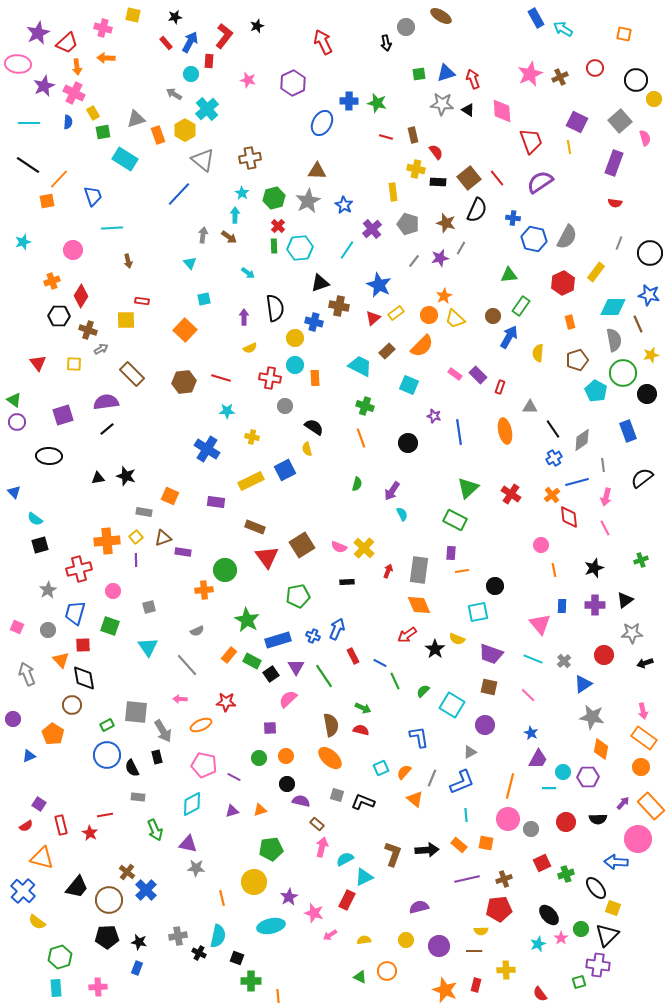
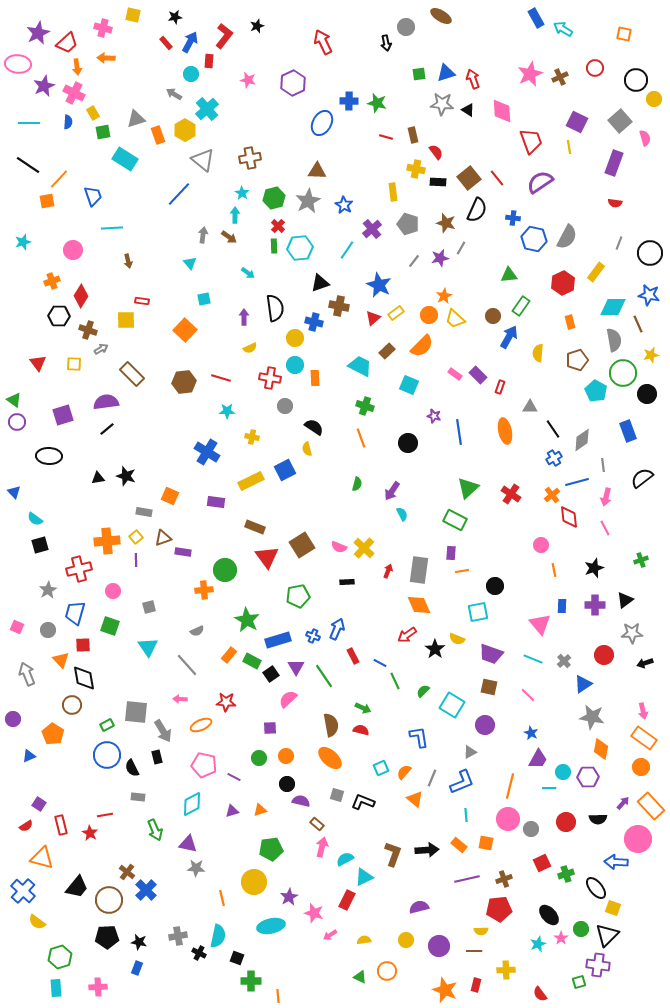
blue cross at (207, 449): moved 3 px down
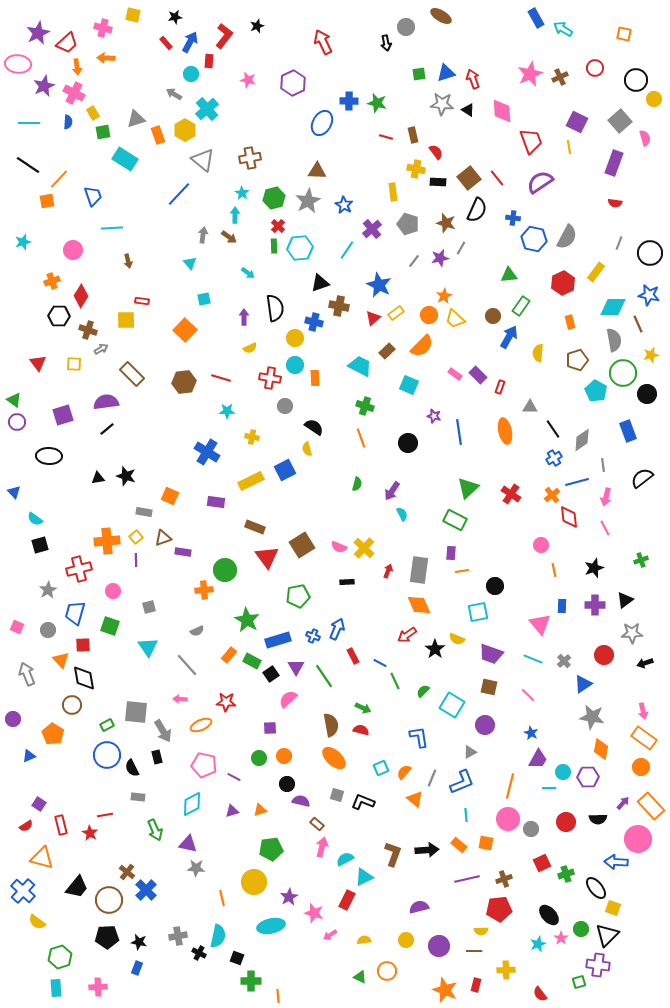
orange circle at (286, 756): moved 2 px left
orange ellipse at (330, 758): moved 4 px right
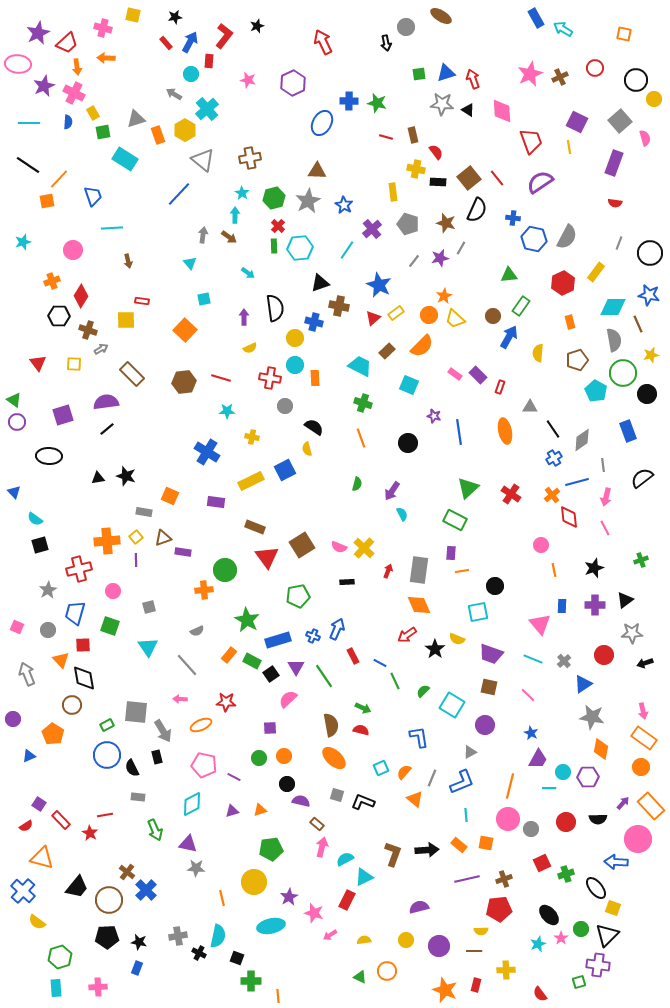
green cross at (365, 406): moved 2 px left, 3 px up
red rectangle at (61, 825): moved 5 px up; rotated 30 degrees counterclockwise
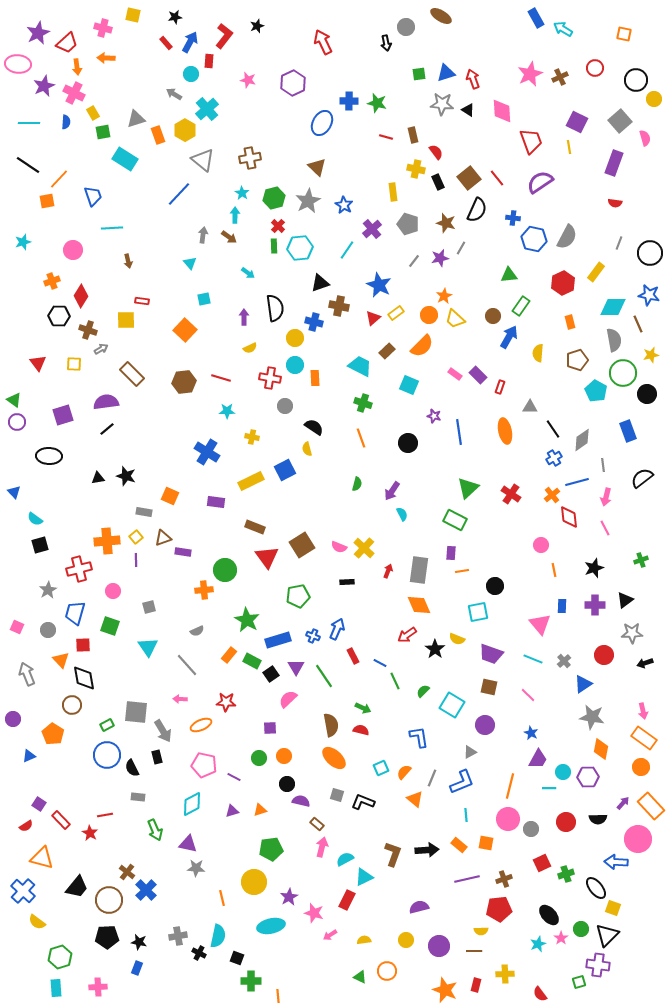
blue semicircle at (68, 122): moved 2 px left
brown triangle at (317, 171): moved 4 px up; rotated 42 degrees clockwise
black rectangle at (438, 182): rotated 63 degrees clockwise
yellow cross at (506, 970): moved 1 px left, 4 px down
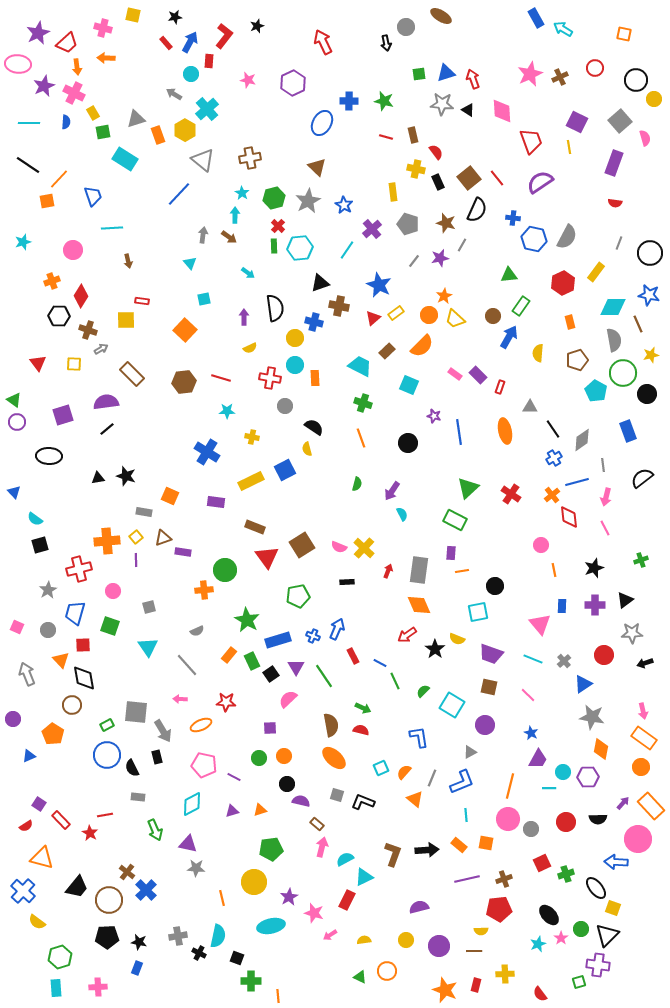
green star at (377, 103): moved 7 px right, 2 px up
gray line at (461, 248): moved 1 px right, 3 px up
green rectangle at (252, 661): rotated 36 degrees clockwise
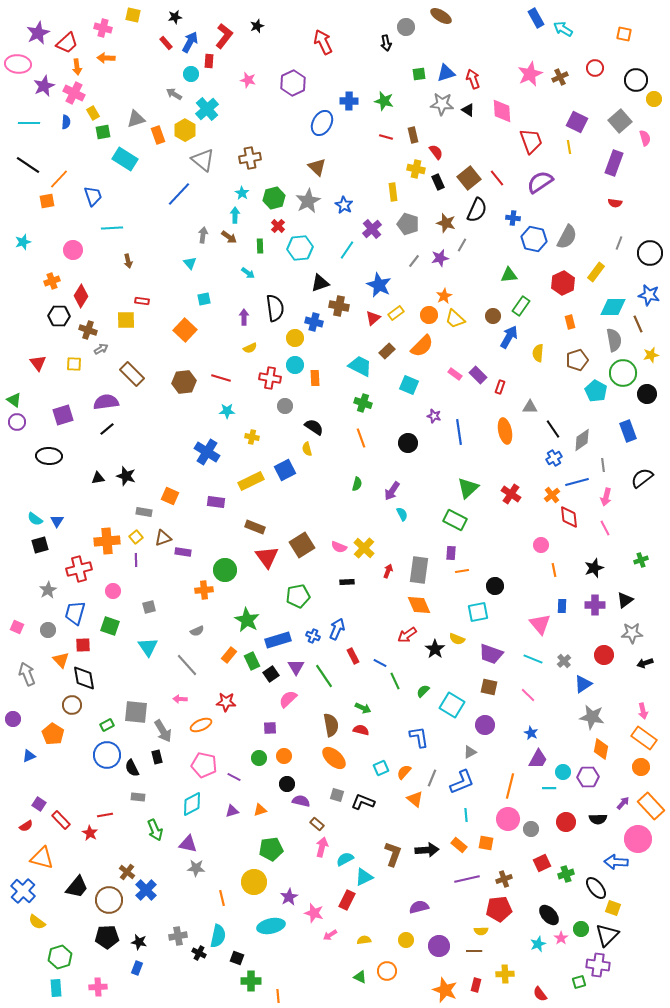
green rectangle at (274, 246): moved 14 px left
blue triangle at (14, 492): moved 43 px right, 29 px down; rotated 16 degrees clockwise
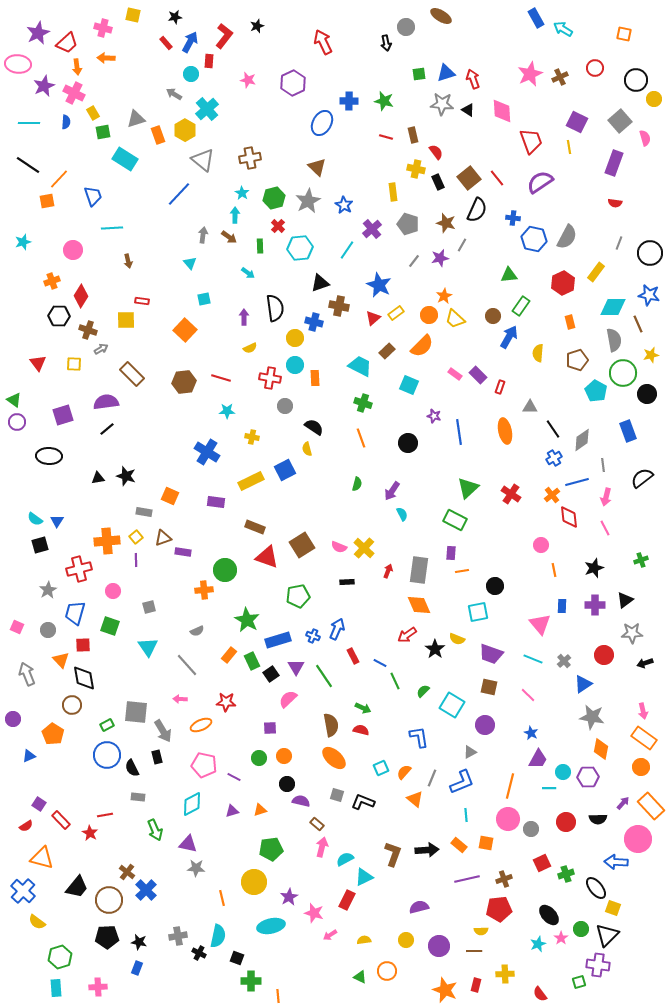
red triangle at (267, 557): rotated 35 degrees counterclockwise
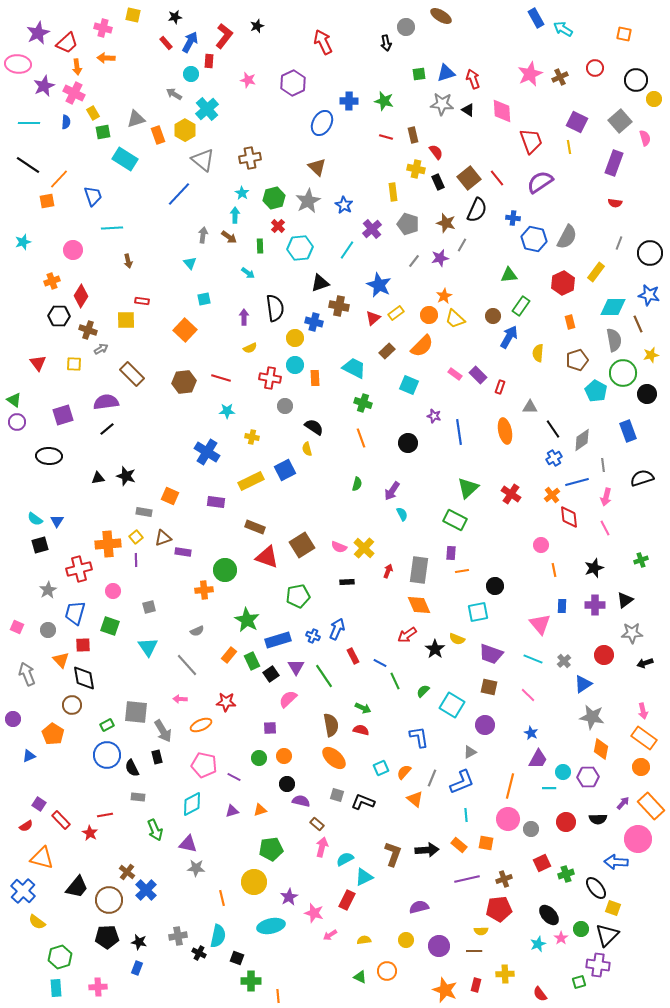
cyan trapezoid at (360, 366): moved 6 px left, 2 px down
black semicircle at (642, 478): rotated 20 degrees clockwise
orange cross at (107, 541): moved 1 px right, 3 px down
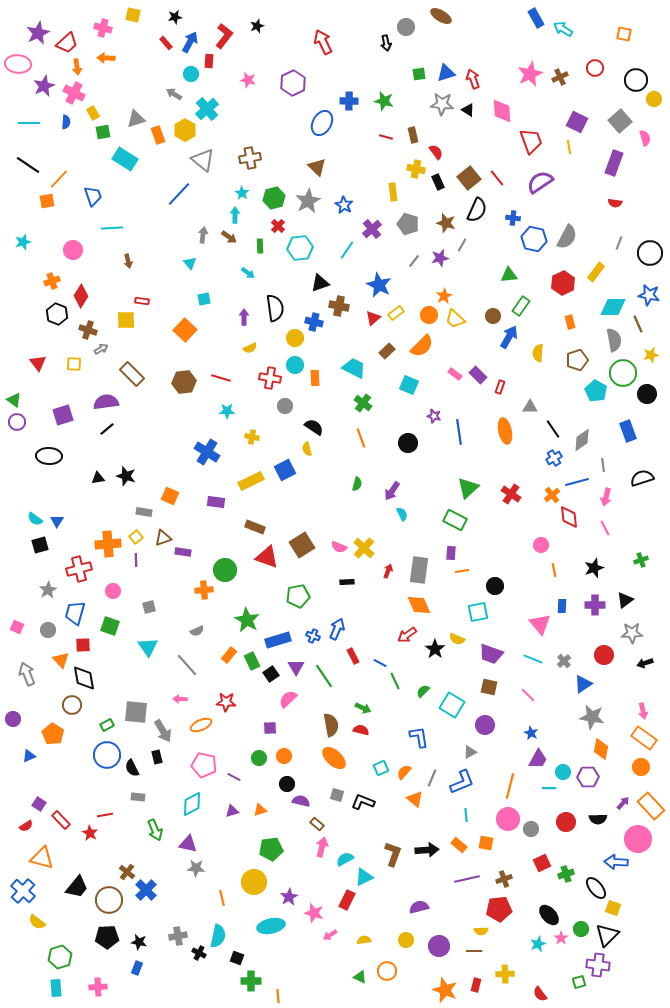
black hexagon at (59, 316): moved 2 px left, 2 px up; rotated 20 degrees clockwise
green cross at (363, 403): rotated 18 degrees clockwise
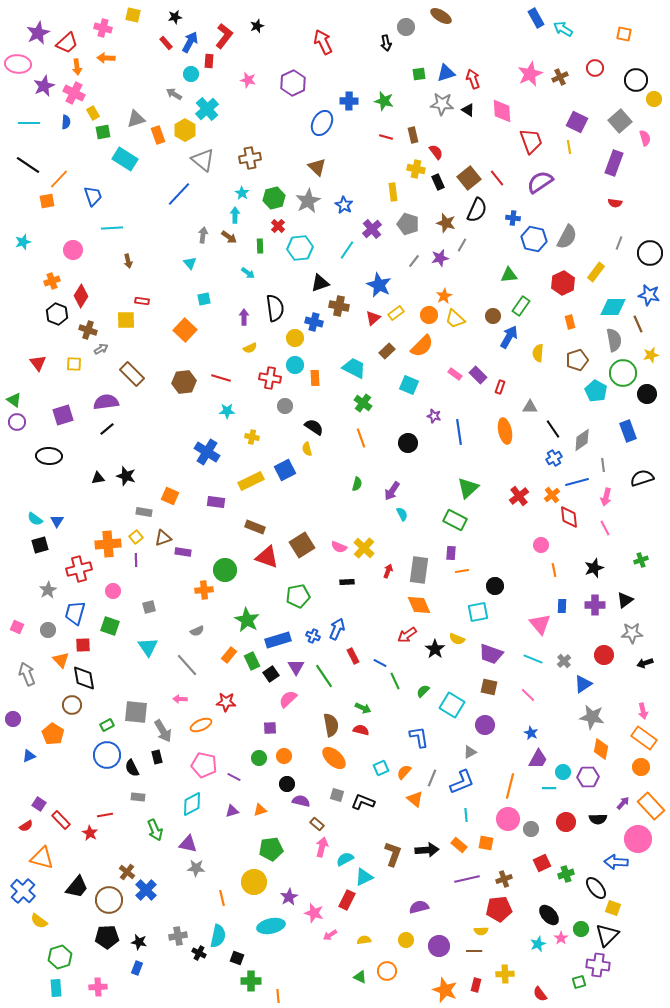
red cross at (511, 494): moved 8 px right, 2 px down; rotated 18 degrees clockwise
yellow semicircle at (37, 922): moved 2 px right, 1 px up
